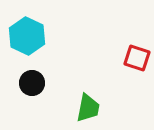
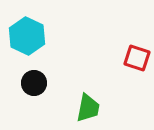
black circle: moved 2 px right
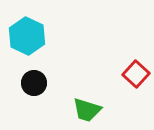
red square: moved 1 px left, 16 px down; rotated 24 degrees clockwise
green trapezoid: moved 1 px left, 2 px down; rotated 96 degrees clockwise
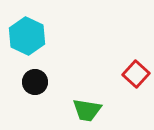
black circle: moved 1 px right, 1 px up
green trapezoid: rotated 8 degrees counterclockwise
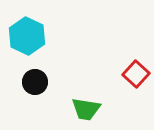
green trapezoid: moved 1 px left, 1 px up
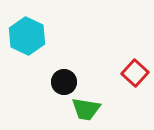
red square: moved 1 px left, 1 px up
black circle: moved 29 px right
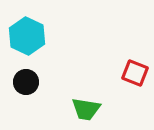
red square: rotated 20 degrees counterclockwise
black circle: moved 38 px left
